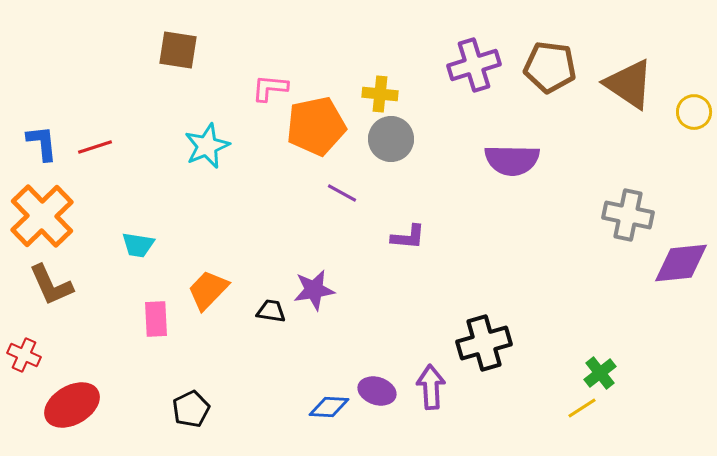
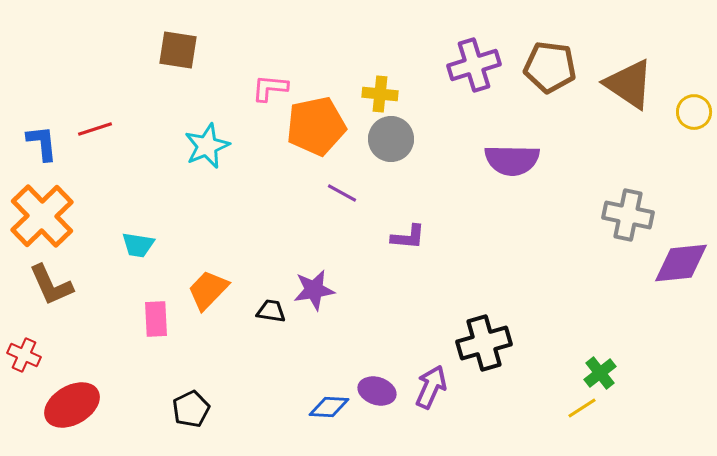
red line: moved 18 px up
purple arrow: rotated 27 degrees clockwise
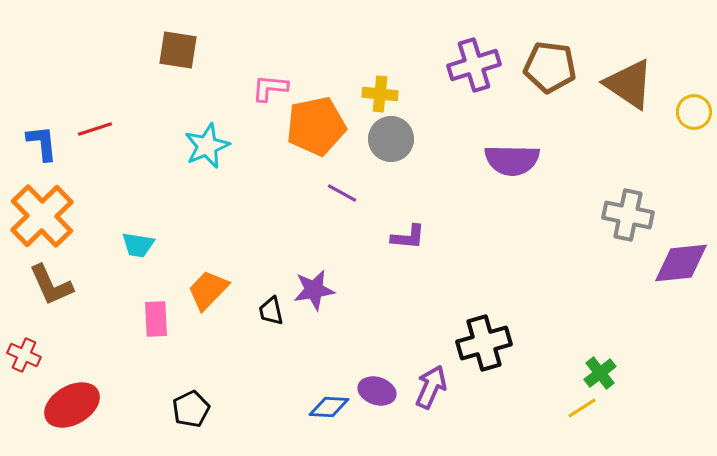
black trapezoid: rotated 112 degrees counterclockwise
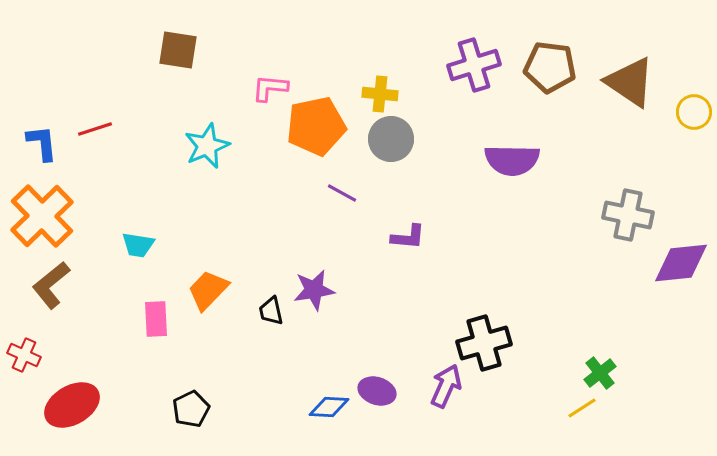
brown triangle: moved 1 px right, 2 px up
brown L-shape: rotated 75 degrees clockwise
purple arrow: moved 15 px right, 1 px up
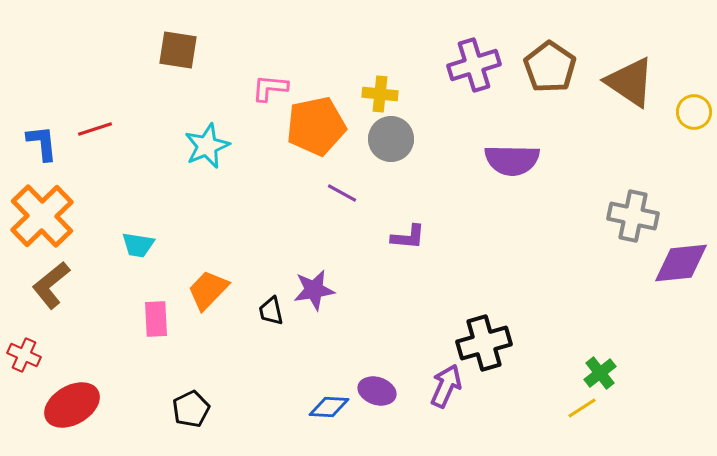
brown pentagon: rotated 27 degrees clockwise
gray cross: moved 5 px right, 1 px down
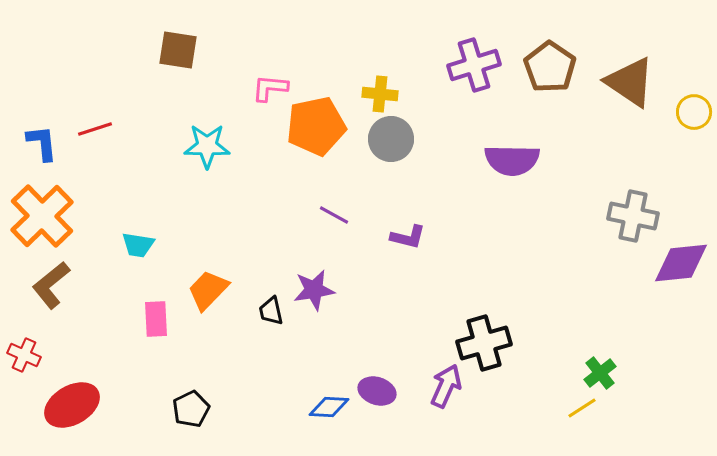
cyan star: rotated 24 degrees clockwise
purple line: moved 8 px left, 22 px down
purple L-shape: rotated 9 degrees clockwise
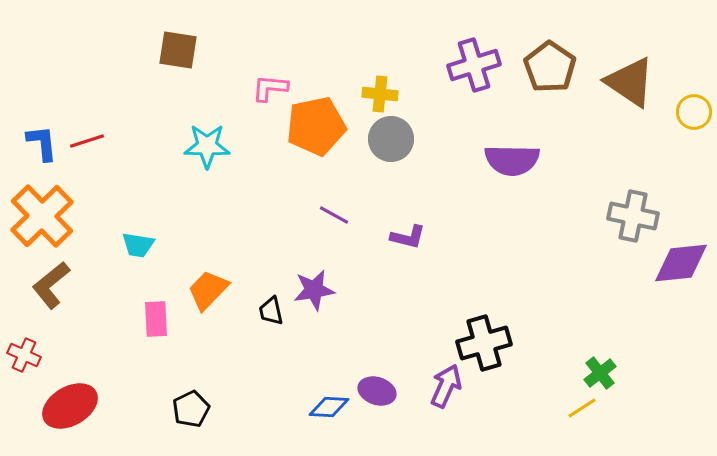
red line: moved 8 px left, 12 px down
red ellipse: moved 2 px left, 1 px down
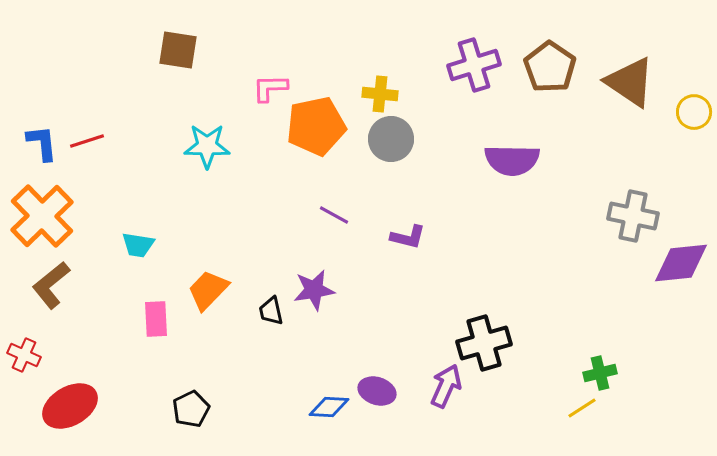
pink L-shape: rotated 6 degrees counterclockwise
green cross: rotated 24 degrees clockwise
